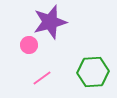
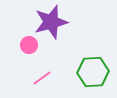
purple star: moved 1 px right
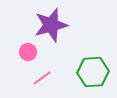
purple star: moved 3 px down
pink circle: moved 1 px left, 7 px down
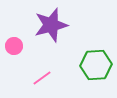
pink circle: moved 14 px left, 6 px up
green hexagon: moved 3 px right, 7 px up
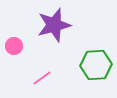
purple star: moved 3 px right
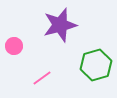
purple star: moved 6 px right
green hexagon: rotated 12 degrees counterclockwise
